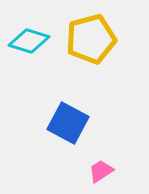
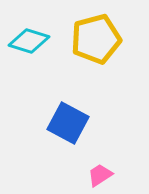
yellow pentagon: moved 5 px right
pink trapezoid: moved 1 px left, 4 px down
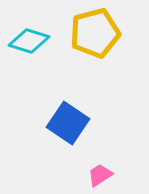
yellow pentagon: moved 1 px left, 6 px up
blue square: rotated 6 degrees clockwise
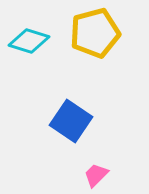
blue square: moved 3 px right, 2 px up
pink trapezoid: moved 4 px left; rotated 12 degrees counterclockwise
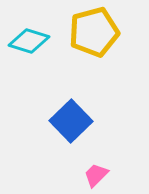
yellow pentagon: moved 1 px left, 1 px up
blue square: rotated 12 degrees clockwise
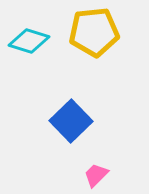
yellow pentagon: rotated 9 degrees clockwise
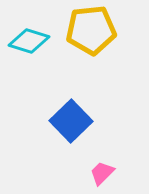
yellow pentagon: moved 3 px left, 2 px up
pink trapezoid: moved 6 px right, 2 px up
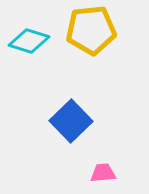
pink trapezoid: moved 1 px right; rotated 40 degrees clockwise
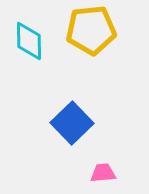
cyan diamond: rotated 72 degrees clockwise
blue square: moved 1 px right, 2 px down
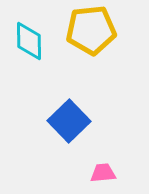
blue square: moved 3 px left, 2 px up
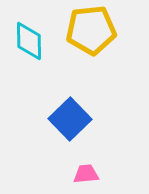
blue square: moved 1 px right, 2 px up
pink trapezoid: moved 17 px left, 1 px down
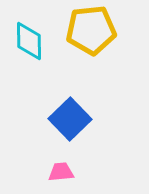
pink trapezoid: moved 25 px left, 2 px up
